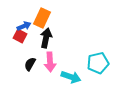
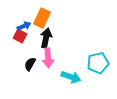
pink arrow: moved 2 px left, 4 px up
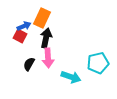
black semicircle: moved 1 px left
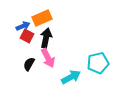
orange rectangle: rotated 42 degrees clockwise
blue arrow: moved 1 px left
red square: moved 7 px right
pink arrow: rotated 24 degrees counterclockwise
cyan arrow: rotated 48 degrees counterclockwise
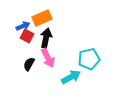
cyan pentagon: moved 9 px left, 4 px up
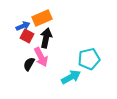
pink arrow: moved 7 px left, 1 px up
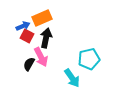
cyan arrow: moved 1 px right, 1 px down; rotated 84 degrees clockwise
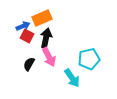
pink arrow: moved 8 px right
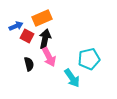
blue arrow: moved 7 px left
black arrow: moved 1 px left, 1 px down
black semicircle: rotated 136 degrees clockwise
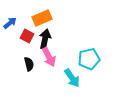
blue arrow: moved 6 px left, 3 px up; rotated 16 degrees counterclockwise
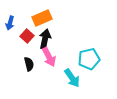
blue arrow: rotated 144 degrees clockwise
red square: rotated 16 degrees clockwise
